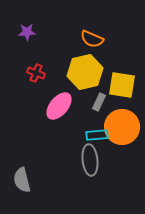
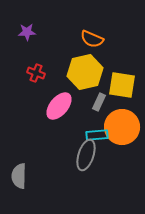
gray ellipse: moved 4 px left, 5 px up; rotated 24 degrees clockwise
gray semicircle: moved 3 px left, 4 px up; rotated 15 degrees clockwise
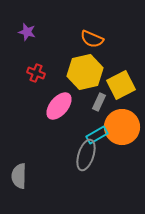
purple star: rotated 18 degrees clockwise
yellow square: moved 1 px left; rotated 36 degrees counterclockwise
cyan rectangle: rotated 25 degrees counterclockwise
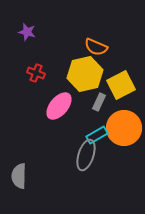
orange semicircle: moved 4 px right, 8 px down
yellow hexagon: moved 2 px down
orange circle: moved 2 px right, 1 px down
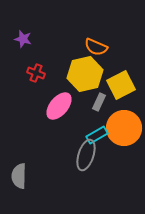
purple star: moved 4 px left, 7 px down
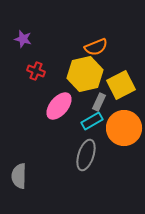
orange semicircle: rotated 45 degrees counterclockwise
red cross: moved 2 px up
cyan rectangle: moved 5 px left, 14 px up
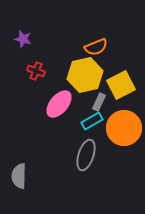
yellow hexagon: moved 1 px down
pink ellipse: moved 2 px up
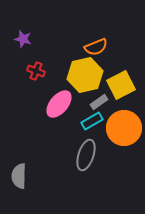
gray rectangle: rotated 30 degrees clockwise
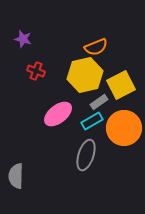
pink ellipse: moved 1 px left, 10 px down; rotated 12 degrees clockwise
gray semicircle: moved 3 px left
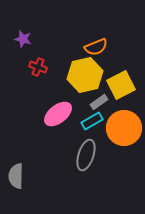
red cross: moved 2 px right, 4 px up
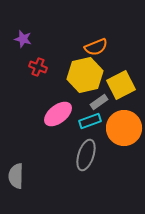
cyan rectangle: moved 2 px left; rotated 10 degrees clockwise
